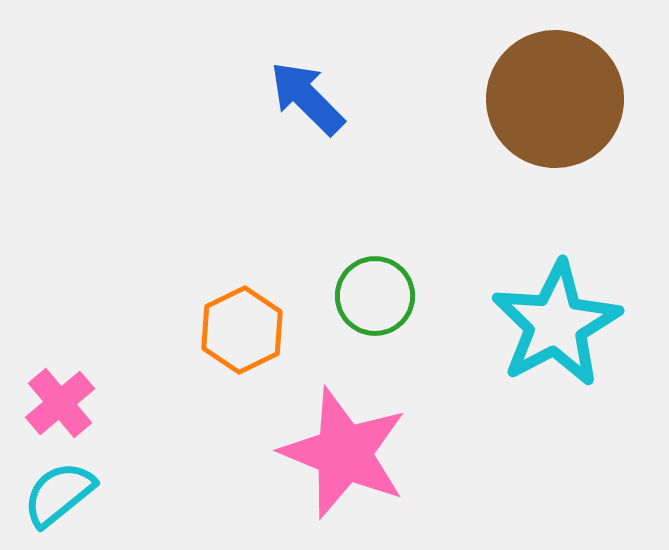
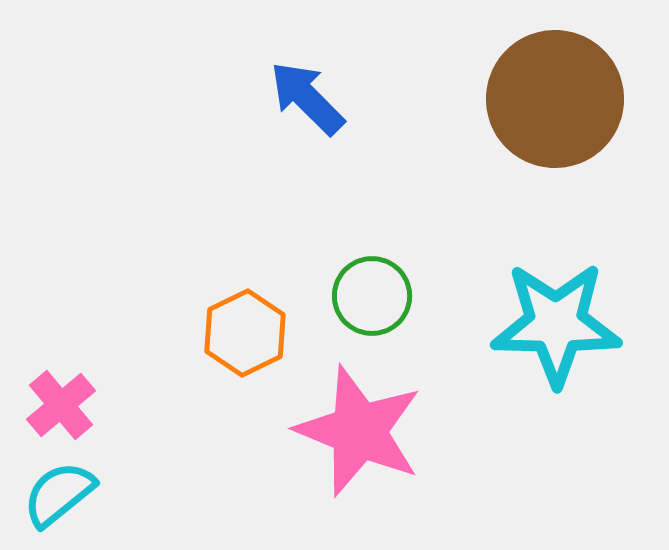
green circle: moved 3 px left
cyan star: rotated 29 degrees clockwise
orange hexagon: moved 3 px right, 3 px down
pink cross: moved 1 px right, 2 px down
pink star: moved 15 px right, 22 px up
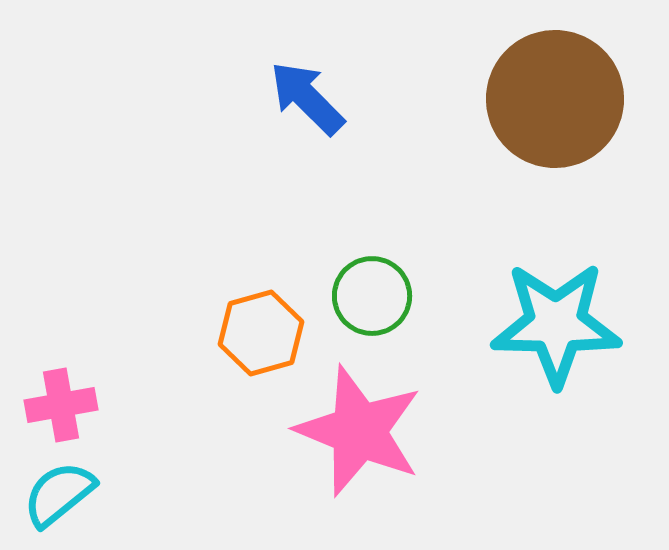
orange hexagon: moved 16 px right; rotated 10 degrees clockwise
pink cross: rotated 30 degrees clockwise
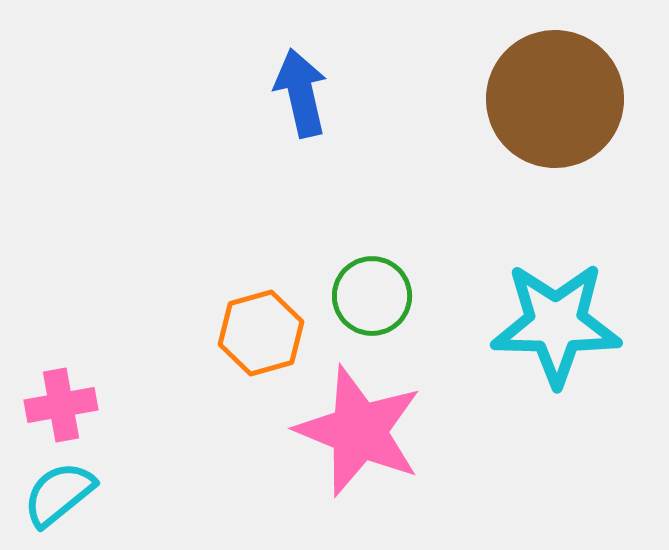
blue arrow: moved 6 px left, 5 px up; rotated 32 degrees clockwise
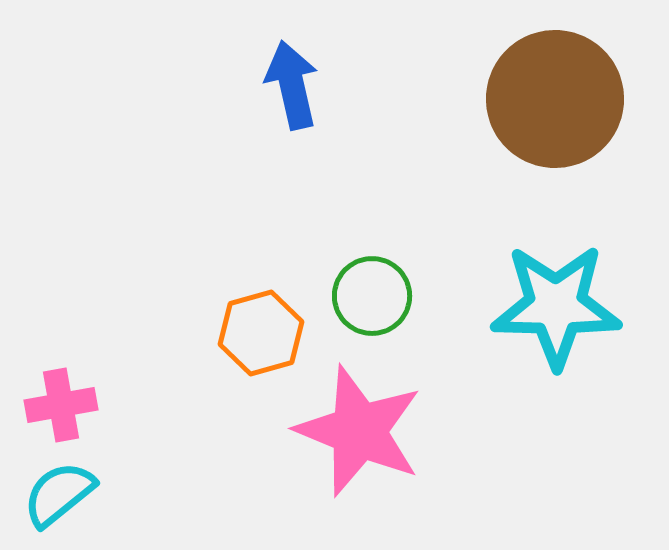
blue arrow: moved 9 px left, 8 px up
cyan star: moved 18 px up
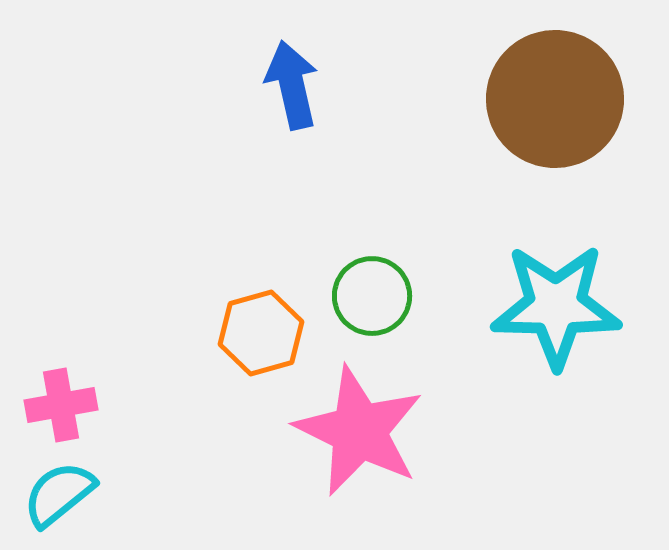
pink star: rotated 4 degrees clockwise
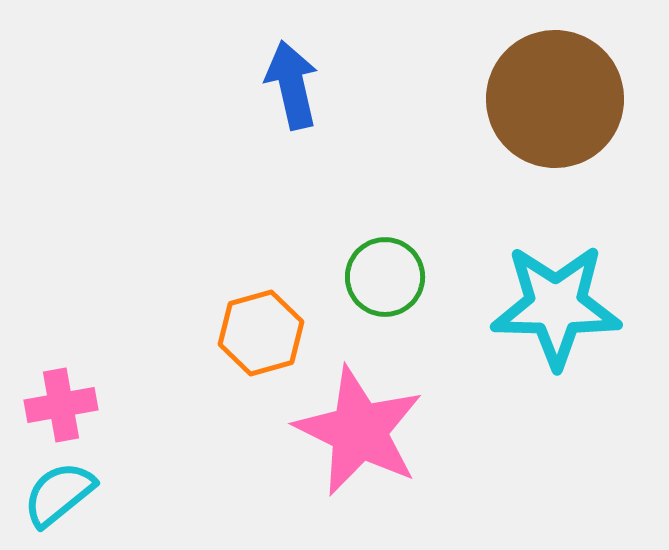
green circle: moved 13 px right, 19 px up
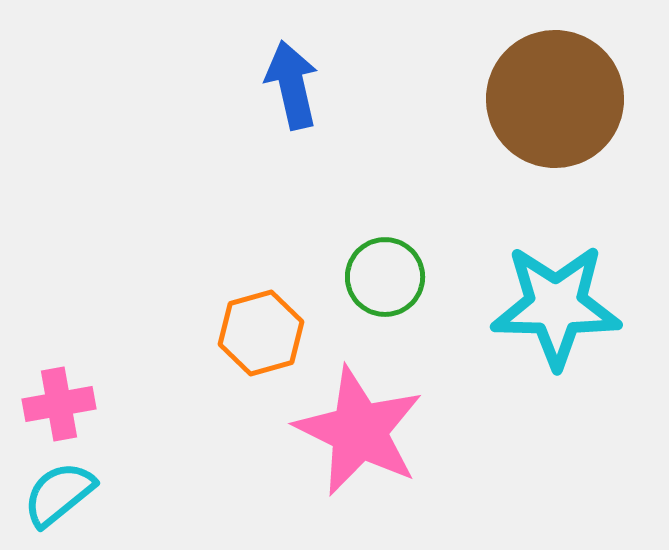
pink cross: moved 2 px left, 1 px up
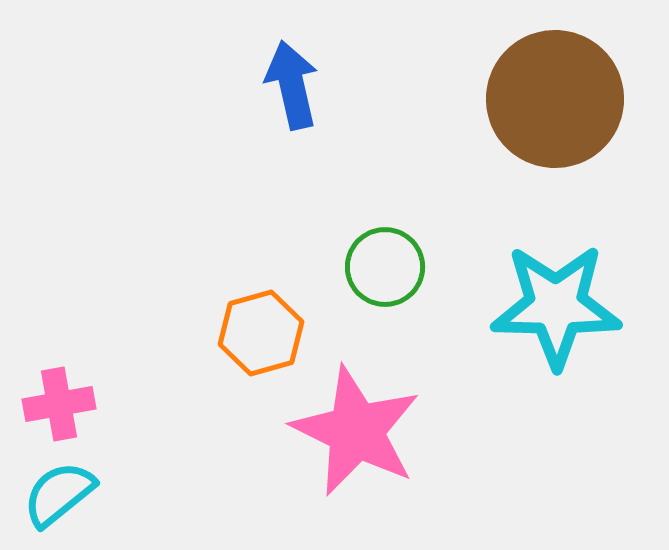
green circle: moved 10 px up
pink star: moved 3 px left
